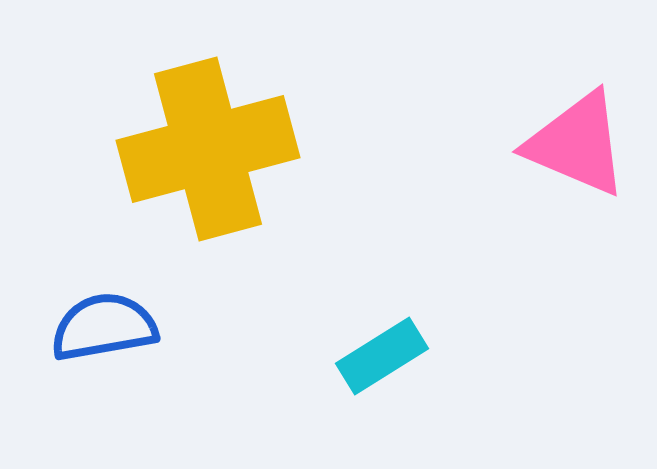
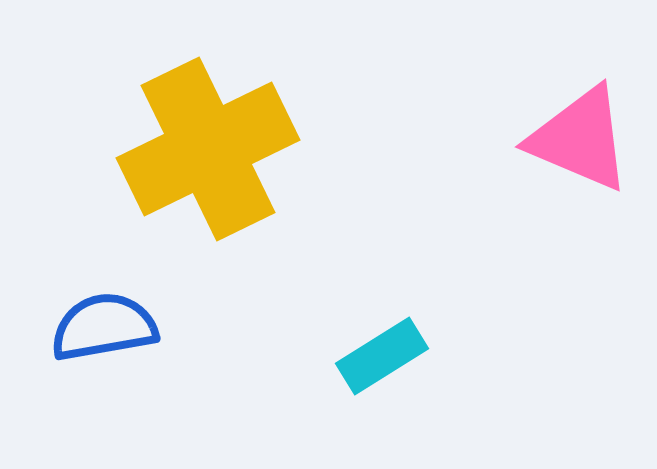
pink triangle: moved 3 px right, 5 px up
yellow cross: rotated 11 degrees counterclockwise
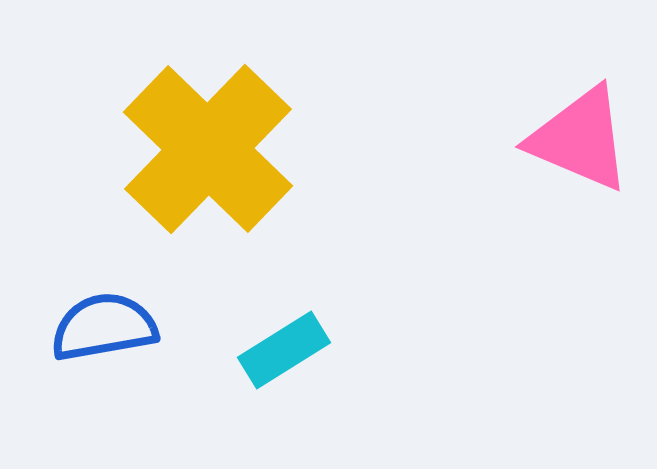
yellow cross: rotated 20 degrees counterclockwise
cyan rectangle: moved 98 px left, 6 px up
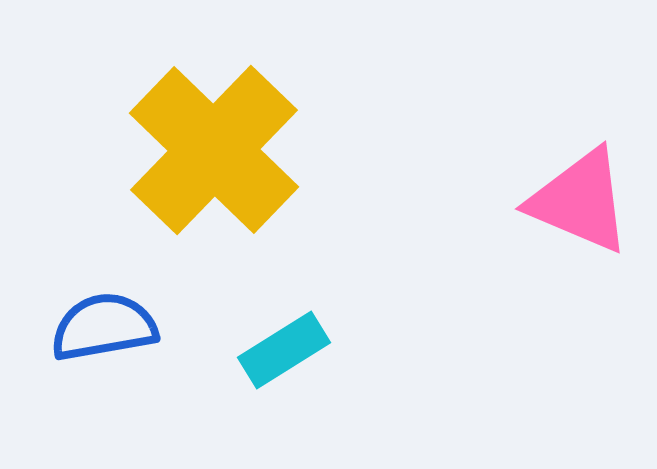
pink triangle: moved 62 px down
yellow cross: moved 6 px right, 1 px down
